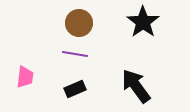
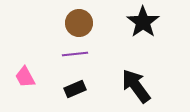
purple line: rotated 15 degrees counterclockwise
pink trapezoid: rotated 145 degrees clockwise
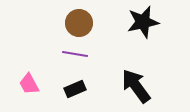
black star: rotated 24 degrees clockwise
purple line: rotated 15 degrees clockwise
pink trapezoid: moved 4 px right, 7 px down
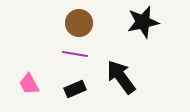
black arrow: moved 15 px left, 9 px up
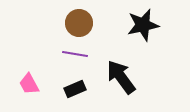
black star: moved 3 px down
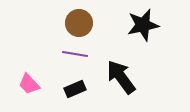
pink trapezoid: rotated 15 degrees counterclockwise
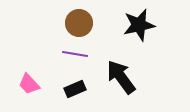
black star: moved 4 px left
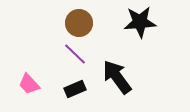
black star: moved 1 px right, 3 px up; rotated 8 degrees clockwise
purple line: rotated 35 degrees clockwise
black arrow: moved 4 px left
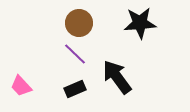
black star: moved 1 px down
pink trapezoid: moved 8 px left, 2 px down
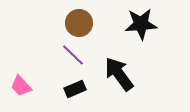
black star: moved 1 px right, 1 px down
purple line: moved 2 px left, 1 px down
black arrow: moved 2 px right, 3 px up
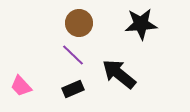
black arrow: rotated 15 degrees counterclockwise
black rectangle: moved 2 px left
